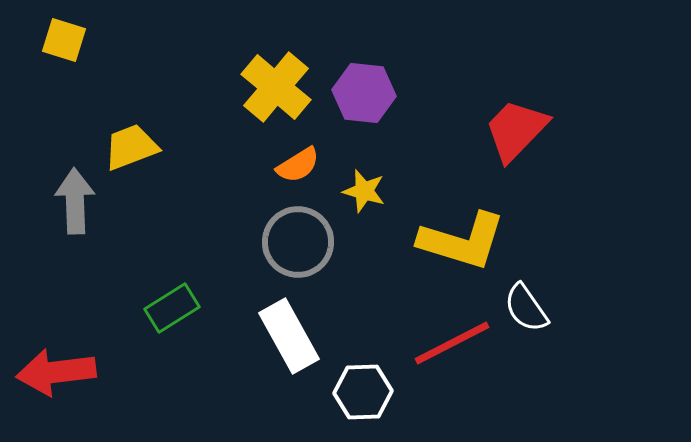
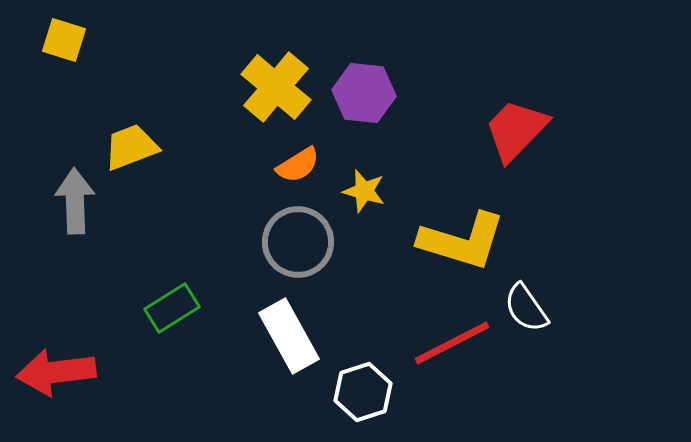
white hexagon: rotated 16 degrees counterclockwise
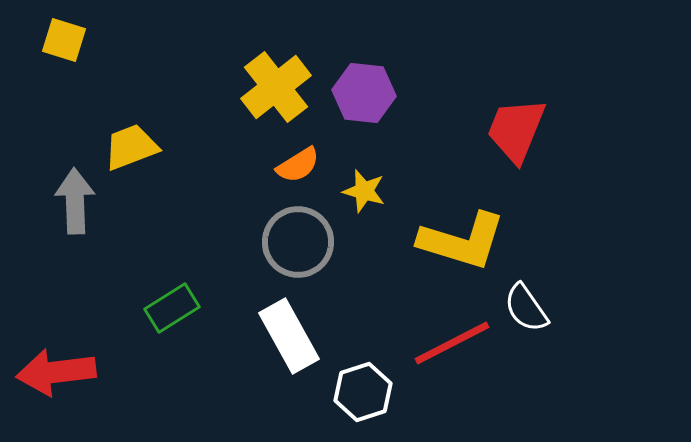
yellow cross: rotated 12 degrees clockwise
red trapezoid: rotated 22 degrees counterclockwise
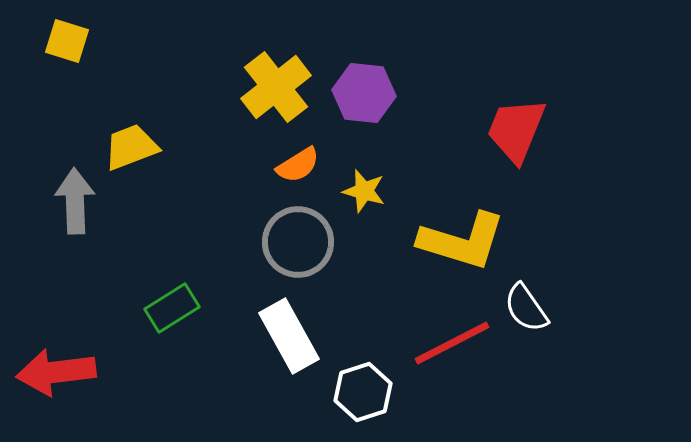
yellow square: moved 3 px right, 1 px down
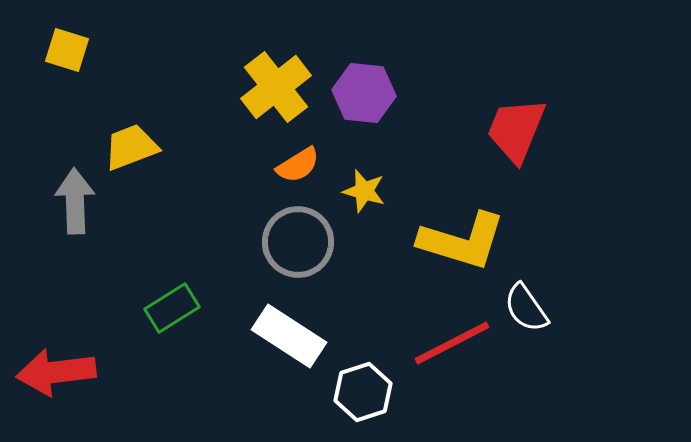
yellow square: moved 9 px down
white rectangle: rotated 28 degrees counterclockwise
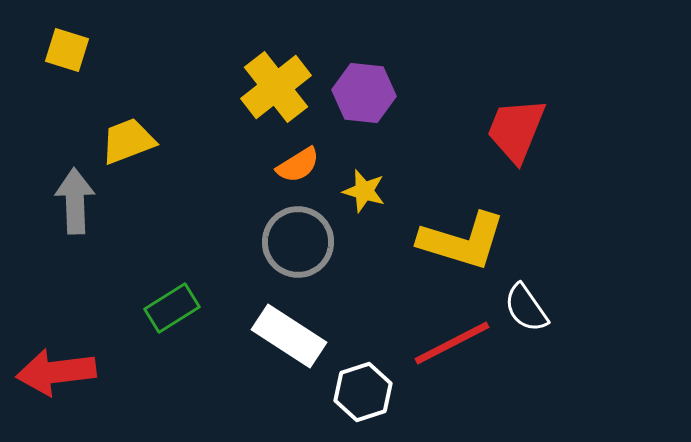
yellow trapezoid: moved 3 px left, 6 px up
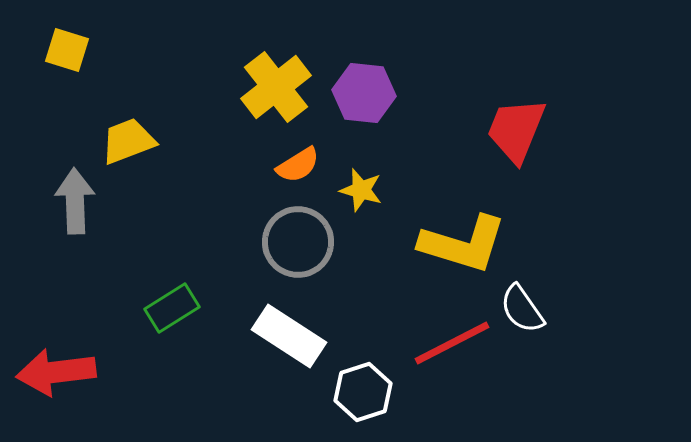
yellow star: moved 3 px left, 1 px up
yellow L-shape: moved 1 px right, 3 px down
white semicircle: moved 4 px left, 1 px down
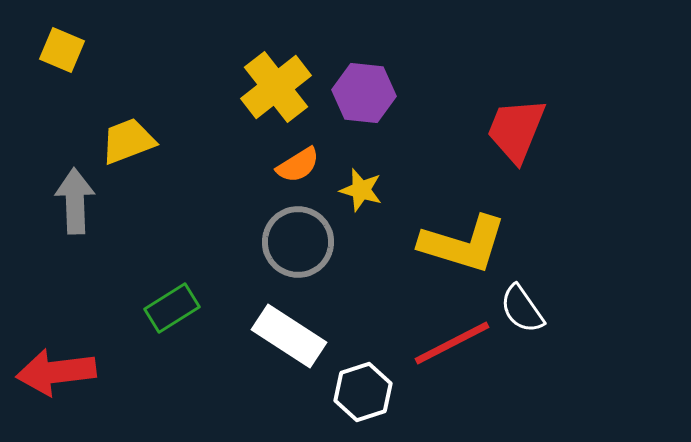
yellow square: moved 5 px left; rotated 6 degrees clockwise
